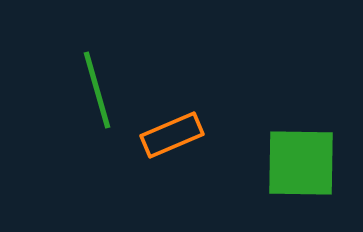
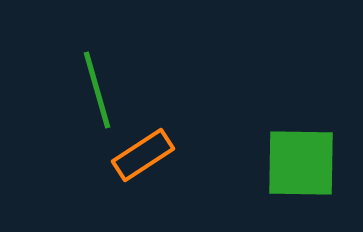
orange rectangle: moved 29 px left, 20 px down; rotated 10 degrees counterclockwise
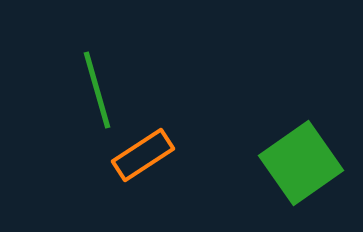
green square: rotated 36 degrees counterclockwise
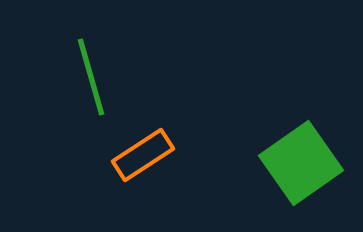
green line: moved 6 px left, 13 px up
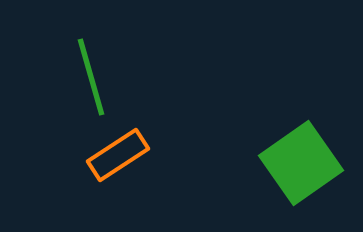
orange rectangle: moved 25 px left
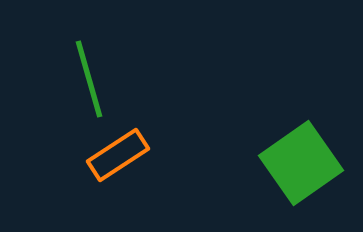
green line: moved 2 px left, 2 px down
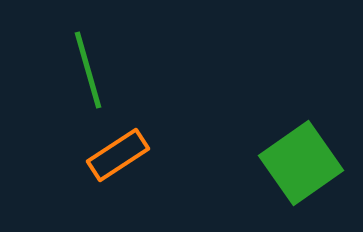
green line: moved 1 px left, 9 px up
